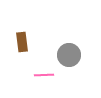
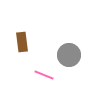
pink line: rotated 24 degrees clockwise
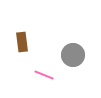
gray circle: moved 4 px right
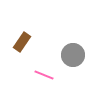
brown rectangle: rotated 42 degrees clockwise
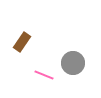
gray circle: moved 8 px down
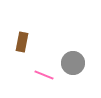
brown rectangle: rotated 24 degrees counterclockwise
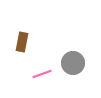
pink line: moved 2 px left, 1 px up; rotated 42 degrees counterclockwise
